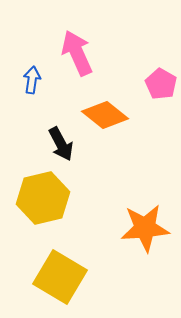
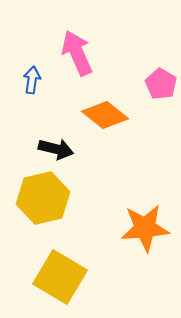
black arrow: moved 5 px left, 5 px down; rotated 48 degrees counterclockwise
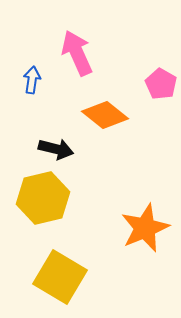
orange star: rotated 18 degrees counterclockwise
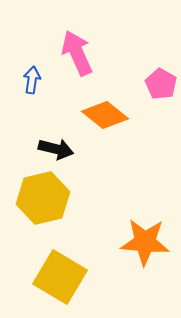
orange star: moved 14 px down; rotated 27 degrees clockwise
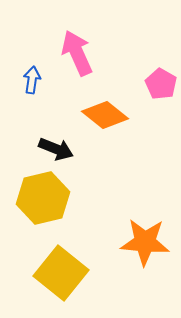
black arrow: rotated 8 degrees clockwise
yellow square: moved 1 px right, 4 px up; rotated 8 degrees clockwise
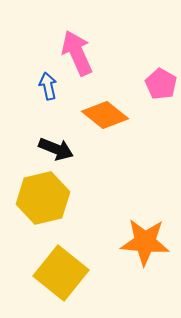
blue arrow: moved 16 px right, 6 px down; rotated 20 degrees counterclockwise
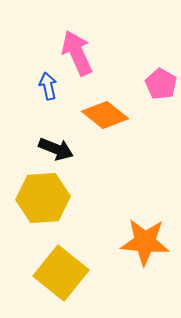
yellow hexagon: rotated 9 degrees clockwise
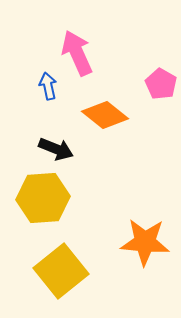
yellow square: moved 2 px up; rotated 12 degrees clockwise
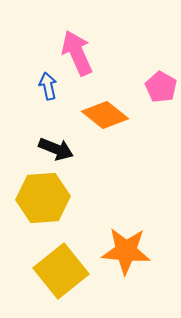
pink pentagon: moved 3 px down
orange star: moved 19 px left, 9 px down
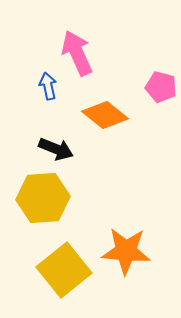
pink pentagon: rotated 16 degrees counterclockwise
yellow square: moved 3 px right, 1 px up
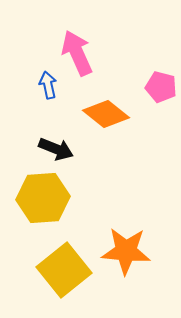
blue arrow: moved 1 px up
orange diamond: moved 1 px right, 1 px up
